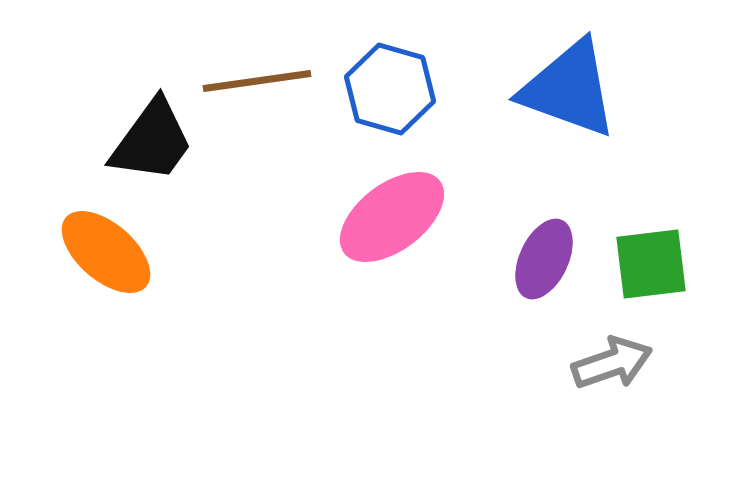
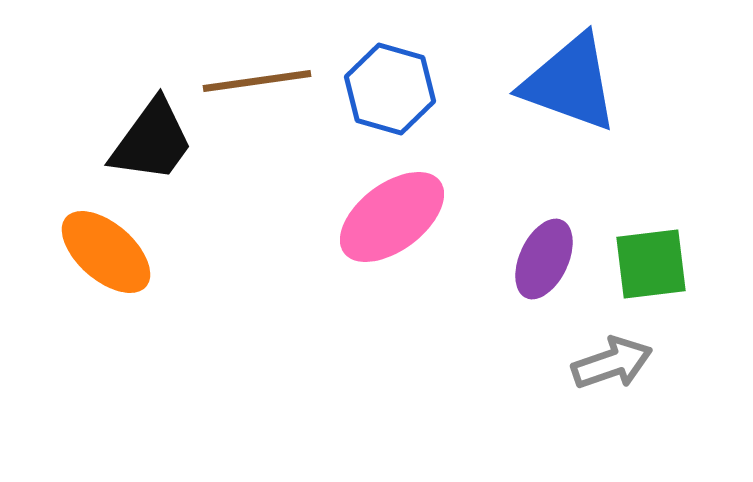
blue triangle: moved 1 px right, 6 px up
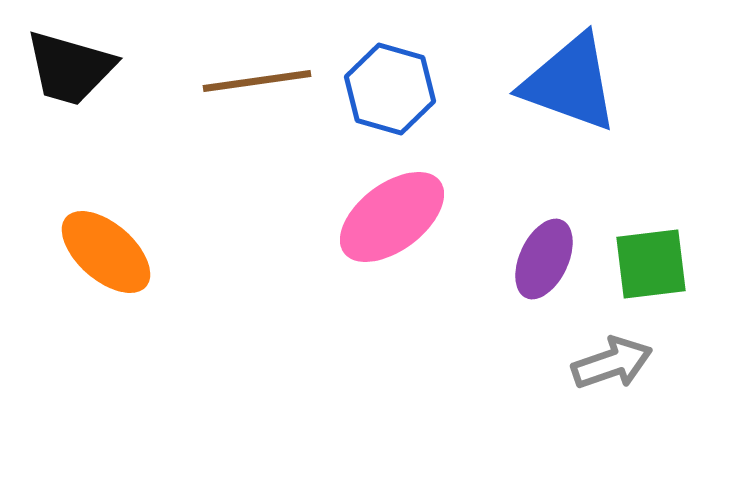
black trapezoid: moved 82 px left, 73 px up; rotated 70 degrees clockwise
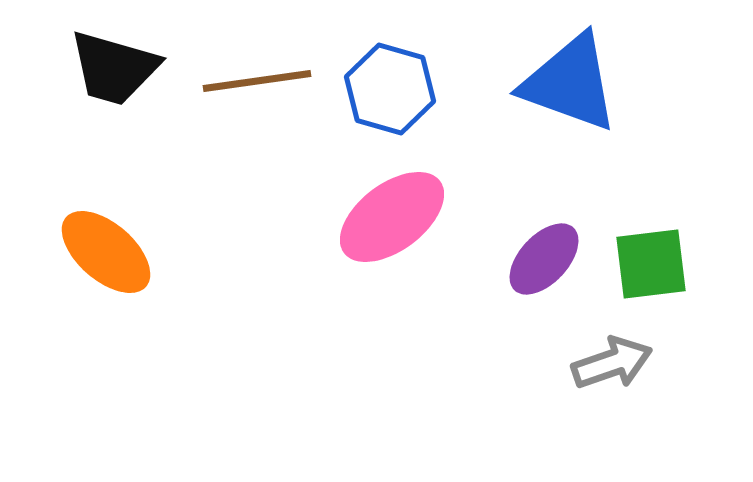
black trapezoid: moved 44 px right
purple ellipse: rotated 18 degrees clockwise
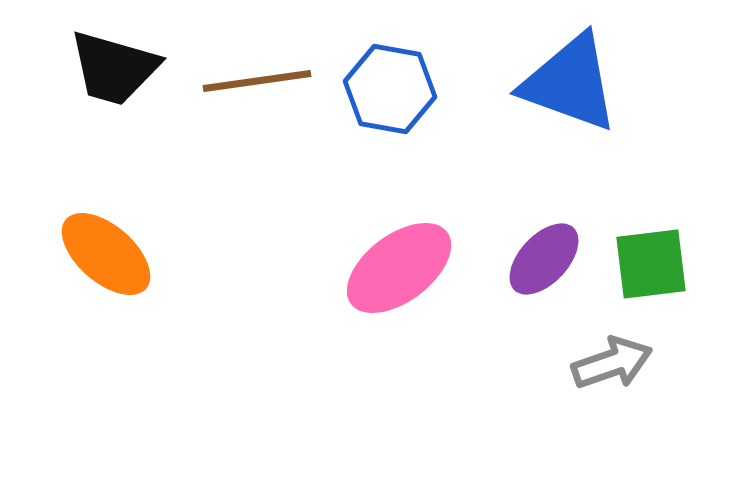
blue hexagon: rotated 6 degrees counterclockwise
pink ellipse: moved 7 px right, 51 px down
orange ellipse: moved 2 px down
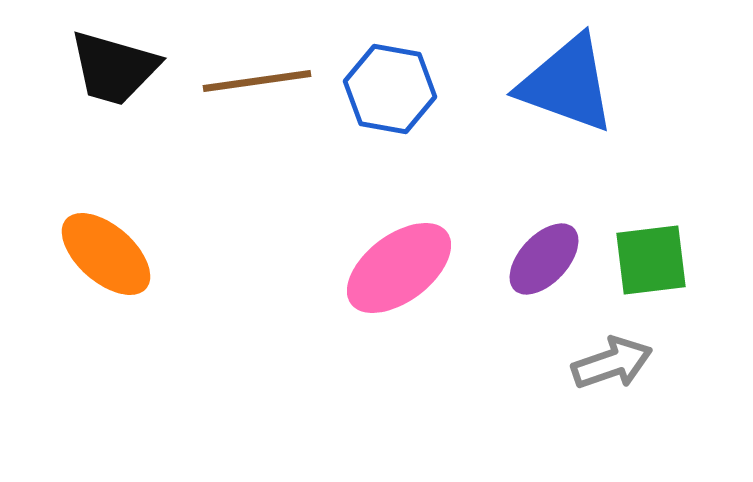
blue triangle: moved 3 px left, 1 px down
green square: moved 4 px up
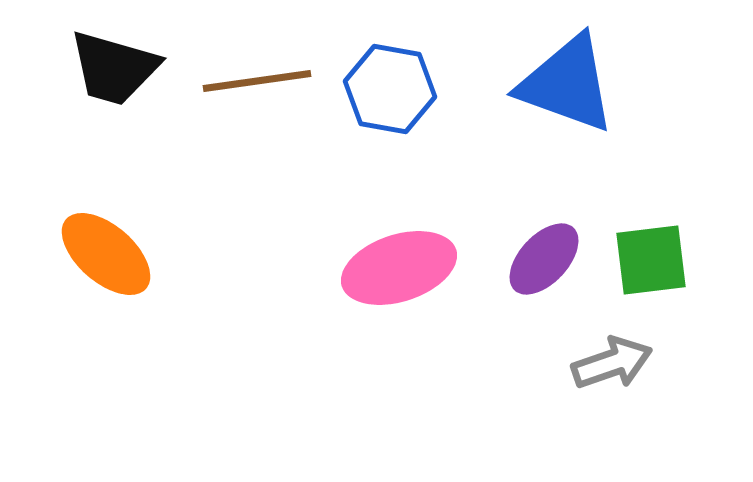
pink ellipse: rotated 19 degrees clockwise
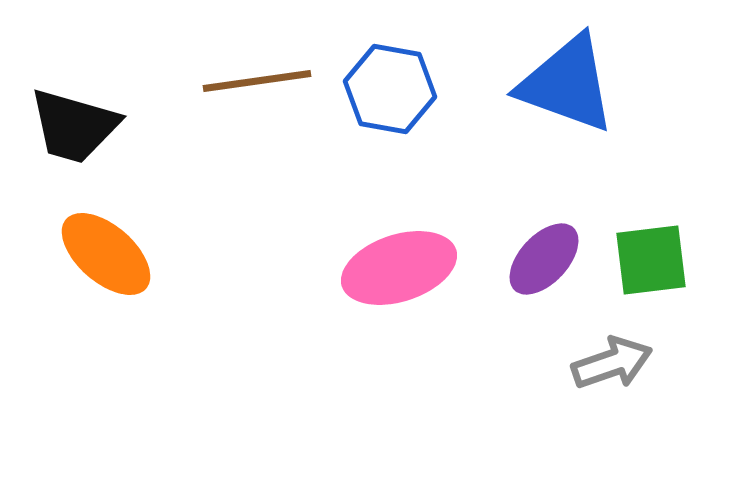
black trapezoid: moved 40 px left, 58 px down
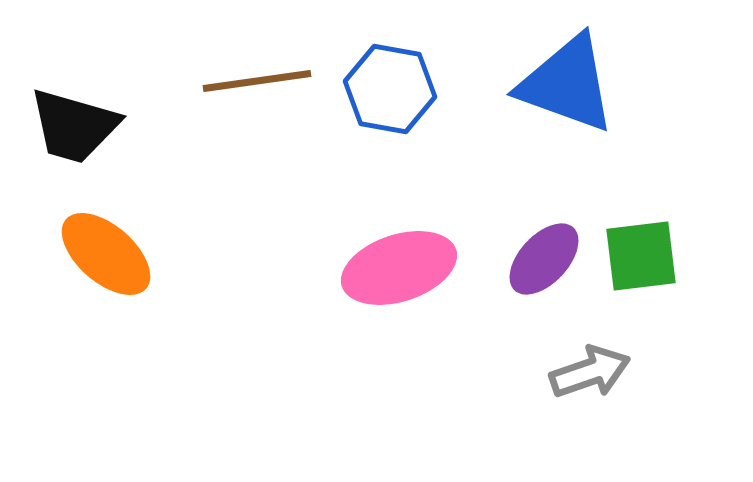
green square: moved 10 px left, 4 px up
gray arrow: moved 22 px left, 9 px down
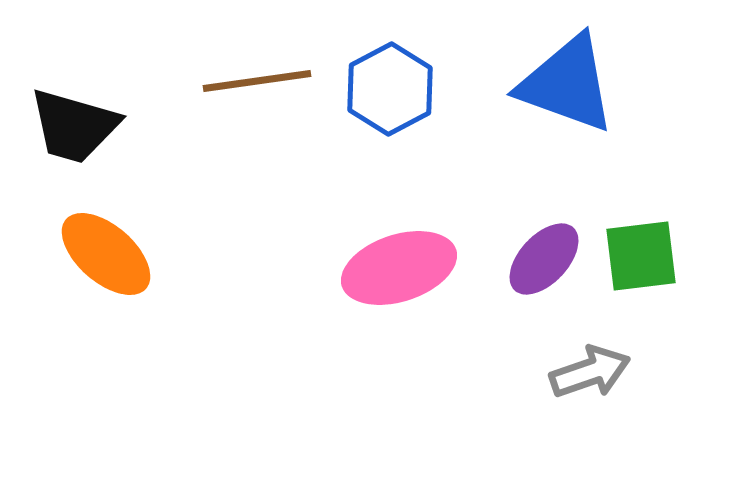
blue hexagon: rotated 22 degrees clockwise
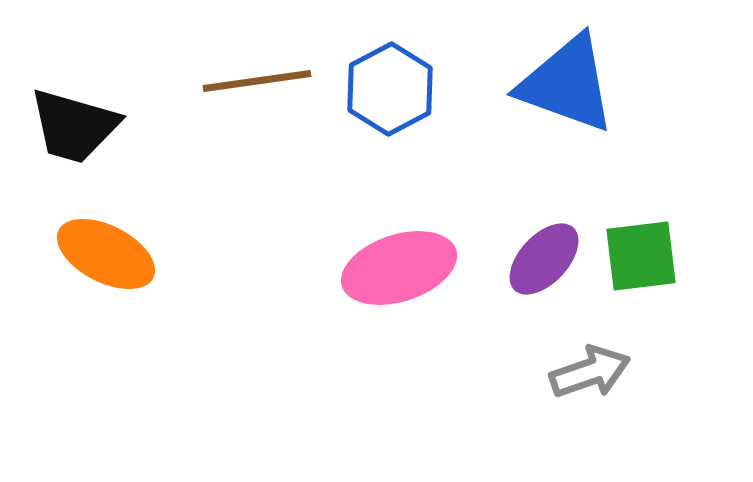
orange ellipse: rotated 14 degrees counterclockwise
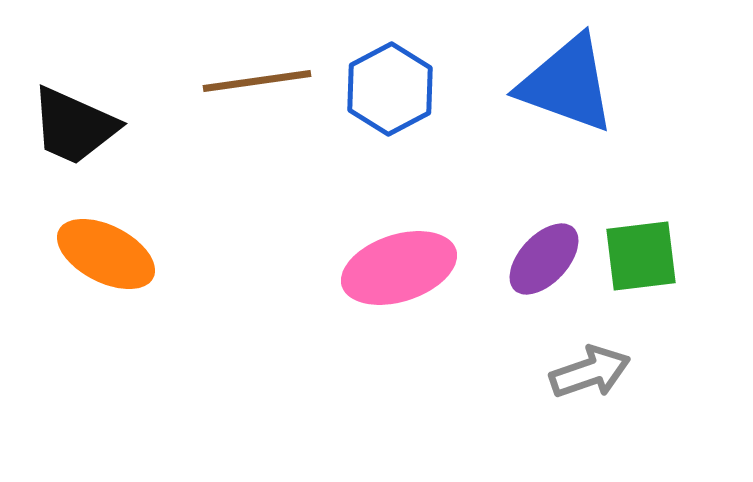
black trapezoid: rotated 8 degrees clockwise
